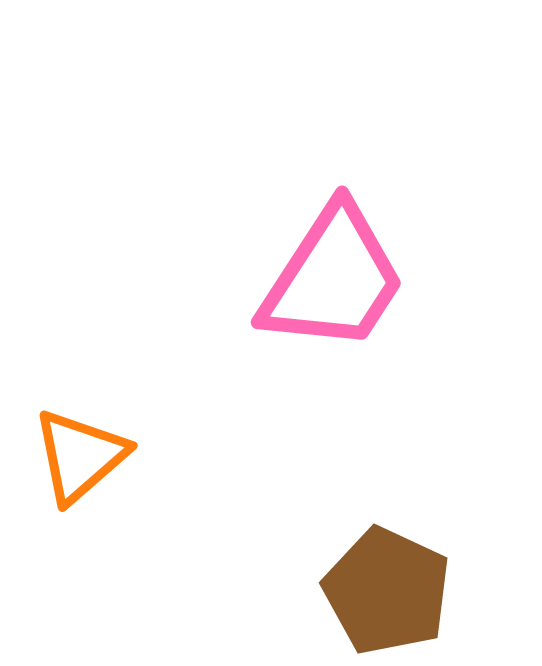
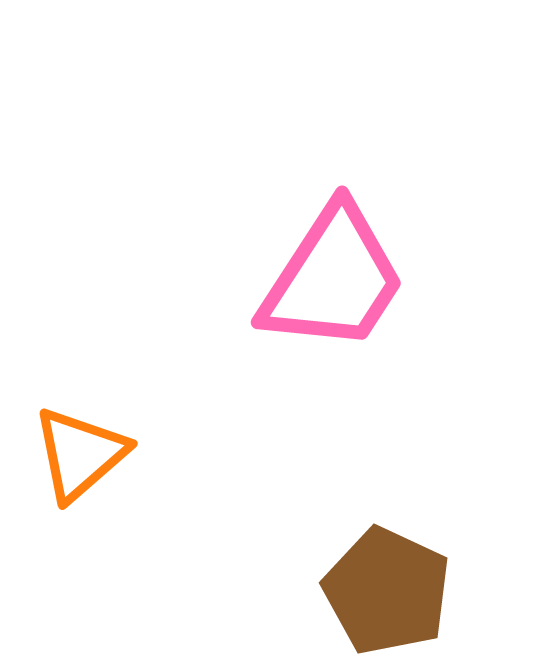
orange triangle: moved 2 px up
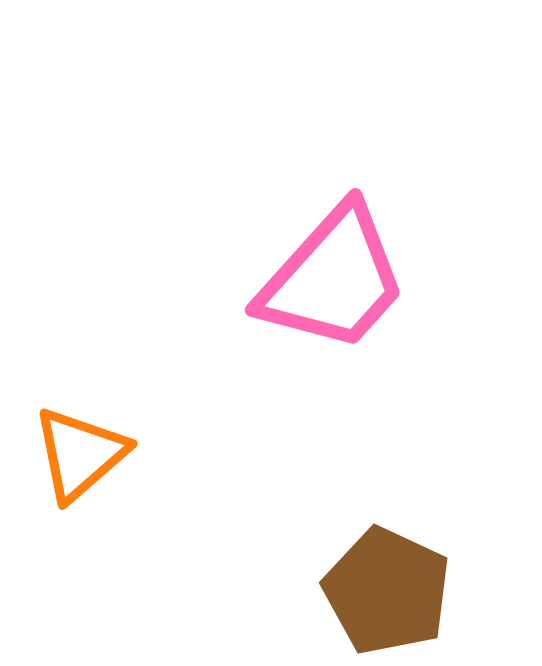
pink trapezoid: rotated 9 degrees clockwise
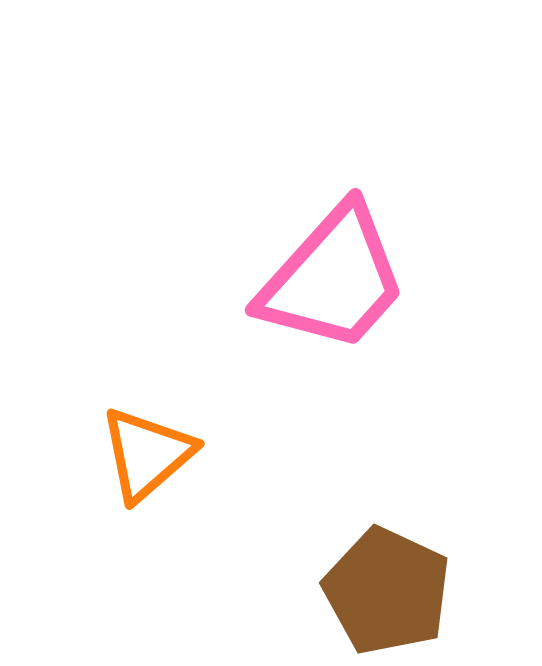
orange triangle: moved 67 px right
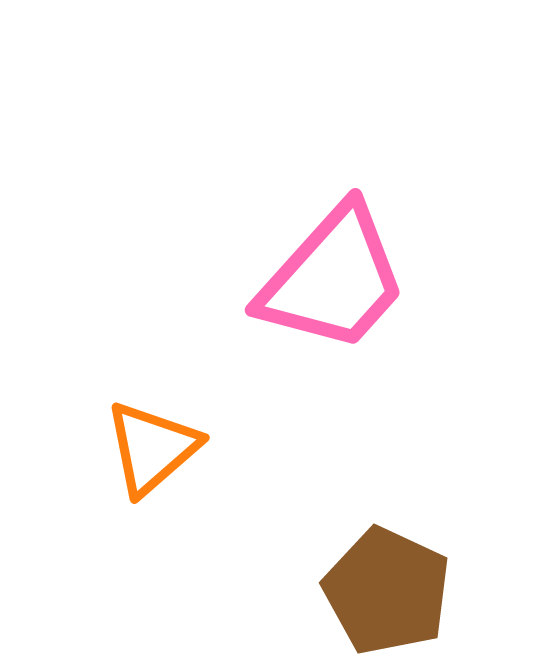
orange triangle: moved 5 px right, 6 px up
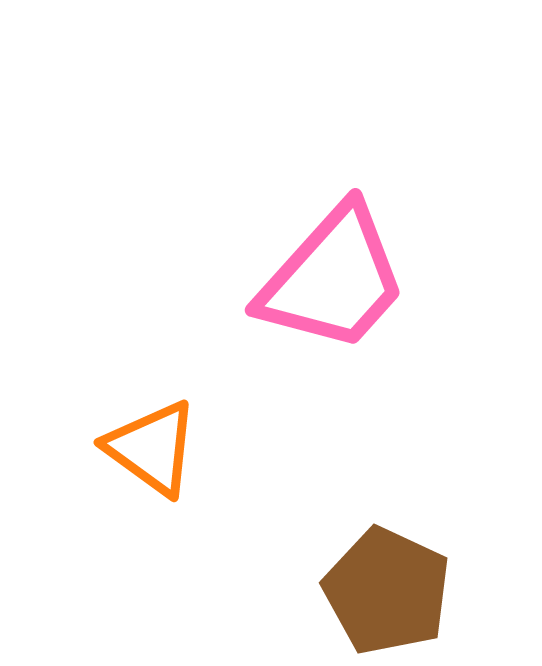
orange triangle: rotated 43 degrees counterclockwise
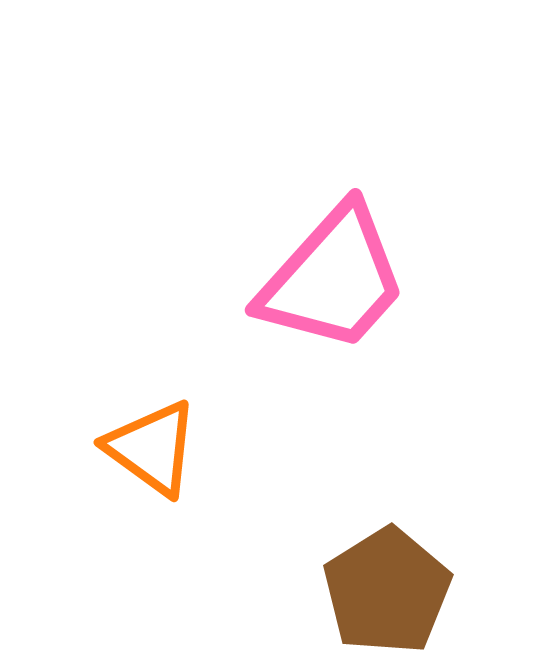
brown pentagon: rotated 15 degrees clockwise
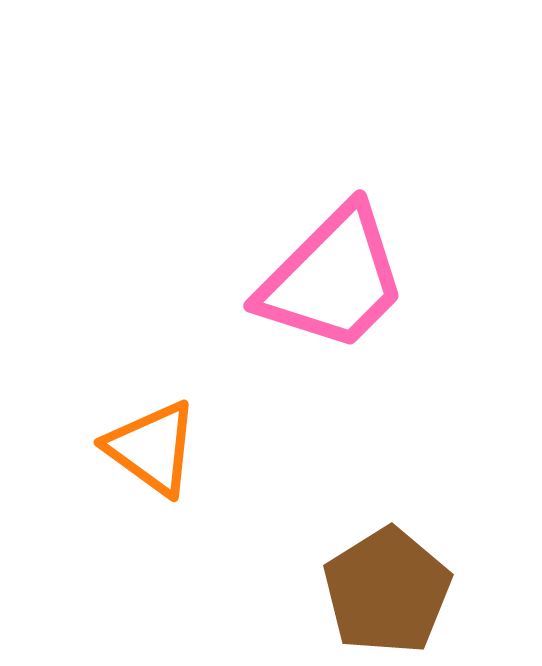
pink trapezoid: rotated 3 degrees clockwise
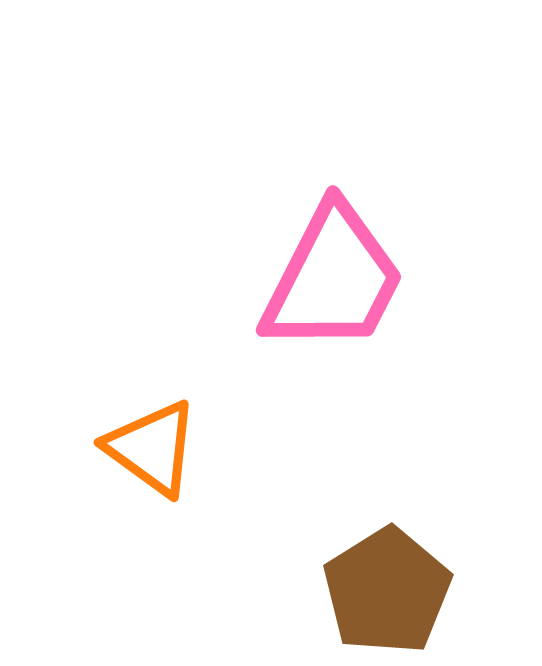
pink trapezoid: rotated 18 degrees counterclockwise
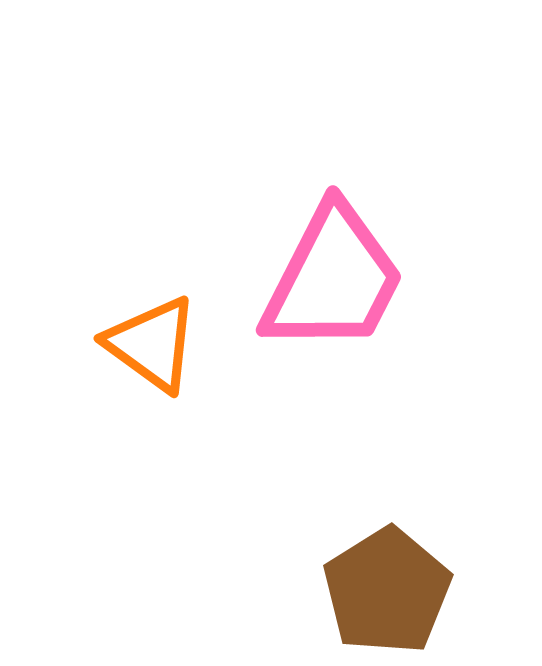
orange triangle: moved 104 px up
